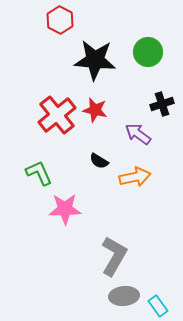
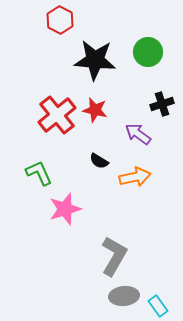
pink star: rotated 16 degrees counterclockwise
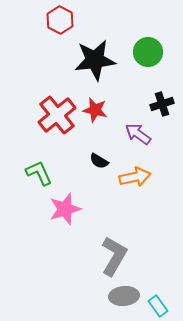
black star: rotated 12 degrees counterclockwise
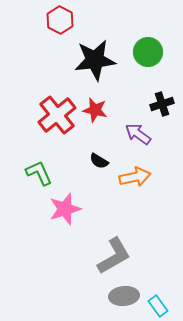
gray L-shape: rotated 30 degrees clockwise
